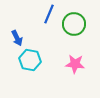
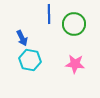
blue line: rotated 24 degrees counterclockwise
blue arrow: moved 5 px right
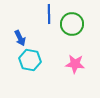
green circle: moved 2 px left
blue arrow: moved 2 px left
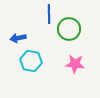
green circle: moved 3 px left, 5 px down
blue arrow: moved 2 px left; rotated 105 degrees clockwise
cyan hexagon: moved 1 px right, 1 px down
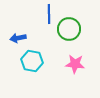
cyan hexagon: moved 1 px right
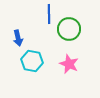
blue arrow: rotated 91 degrees counterclockwise
pink star: moved 6 px left; rotated 18 degrees clockwise
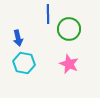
blue line: moved 1 px left
cyan hexagon: moved 8 px left, 2 px down
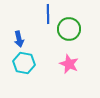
blue arrow: moved 1 px right, 1 px down
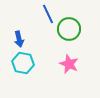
blue line: rotated 24 degrees counterclockwise
cyan hexagon: moved 1 px left
